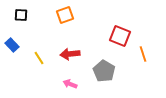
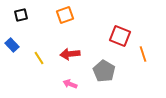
black square: rotated 16 degrees counterclockwise
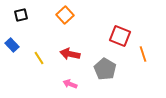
orange square: rotated 24 degrees counterclockwise
red arrow: rotated 18 degrees clockwise
gray pentagon: moved 1 px right, 2 px up
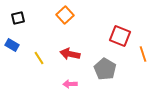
black square: moved 3 px left, 3 px down
blue rectangle: rotated 16 degrees counterclockwise
pink arrow: rotated 24 degrees counterclockwise
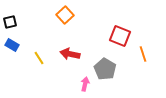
black square: moved 8 px left, 4 px down
pink arrow: moved 15 px right; rotated 104 degrees clockwise
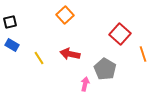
red square: moved 2 px up; rotated 20 degrees clockwise
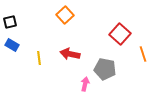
yellow line: rotated 24 degrees clockwise
gray pentagon: rotated 20 degrees counterclockwise
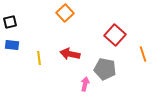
orange square: moved 2 px up
red square: moved 5 px left, 1 px down
blue rectangle: rotated 24 degrees counterclockwise
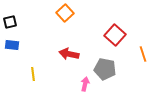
red arrow: moved 1 px left
yellow line: moved 6 px left, 16 px down
